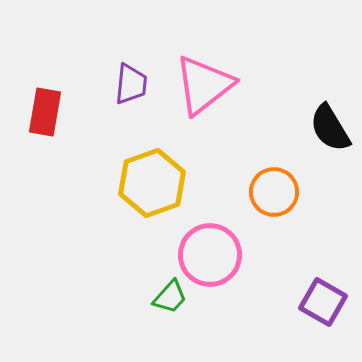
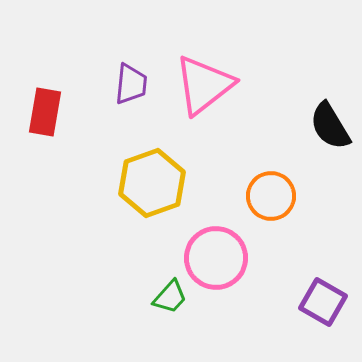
black semicircle: moved 2 px up
orange circle: moved 3 px left, 4 px down
pink circle: moved 6 px right, 3 px down
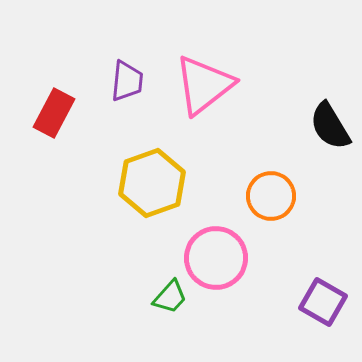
purple trapezoid: moved 4 px left, 3 px up
red rectangle: moved 9 px right, 1 px down; rotated 18 degrees clockwise
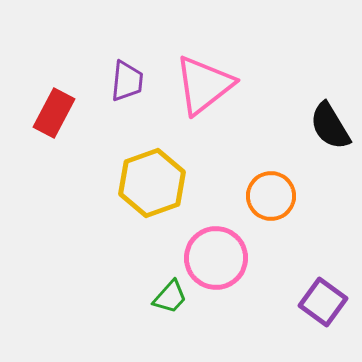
purple square: rotated 6 degrees clockwise
